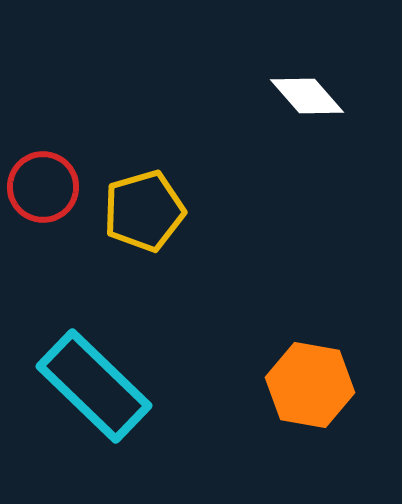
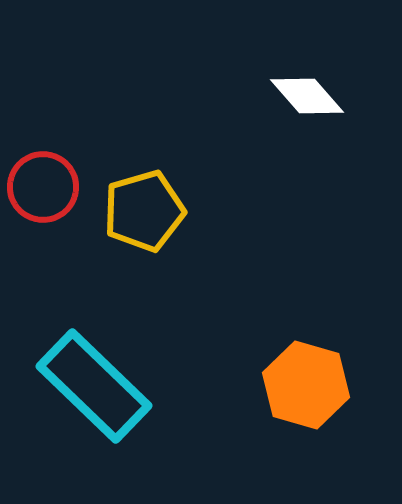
orange hexagon: moved 4 px left; rotated 6 degrees clockwise
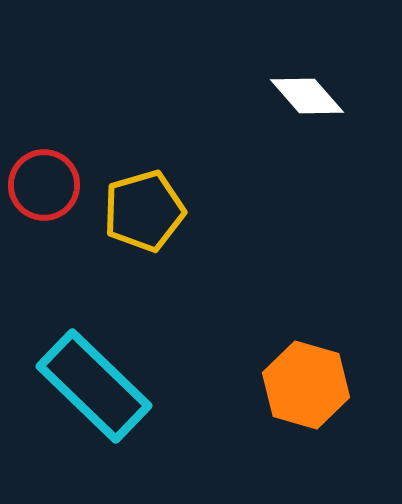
red circle: moved 1 px right, 2 px up
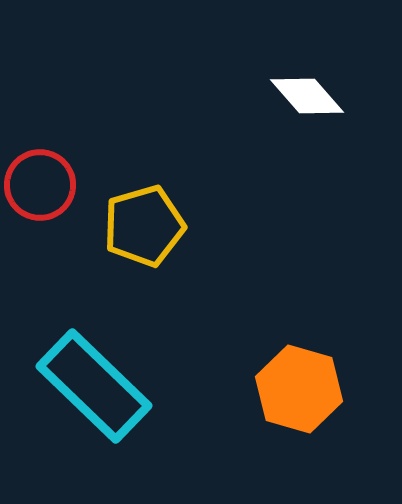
red circle: moved 4 px left
yellow pentagon: moved 15 px down
orange hexagon: moved 7 px left, 4 px down
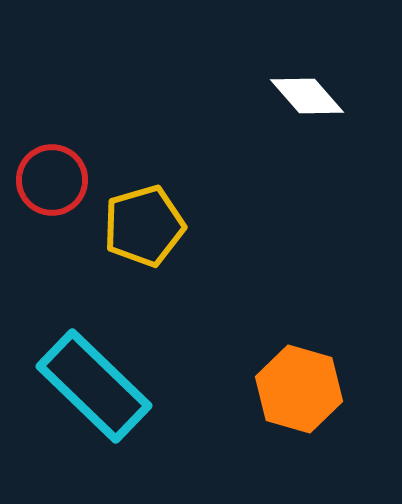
red circle: moved 12 px right, 5 px up
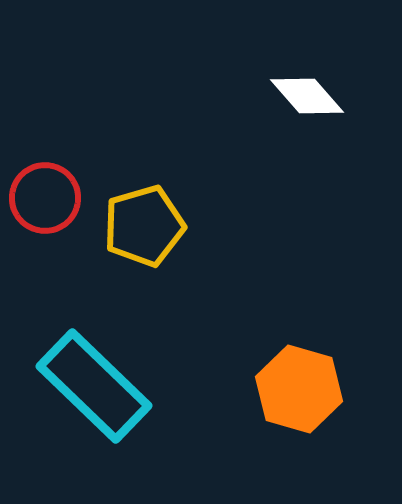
red circle: moved 7 px left, 18 px down
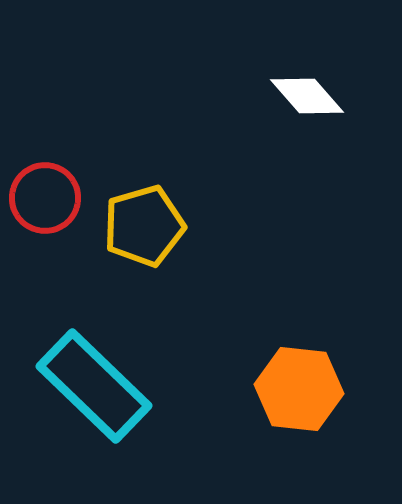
orange hexagon: rotated 10 degrees counterclockwise
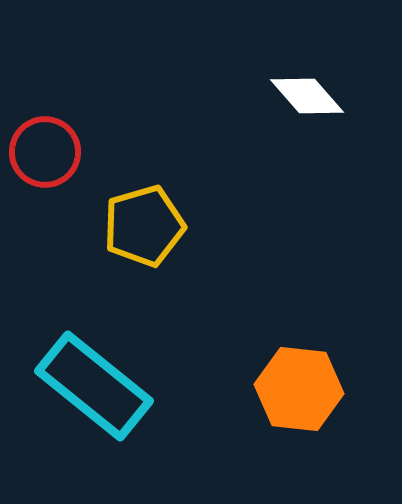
red circle: moved 46 px up
cyan rectangle: rotated 5 degrees counterclockwise
